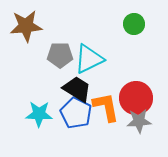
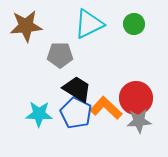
cyan triangle: moved 35 px up
orange L-shape: moved 1 px down; rotated 36 degrees counterclockwise
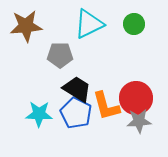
orange L-shape: moved 2 px up; rotated 148 degrees counterclockwise
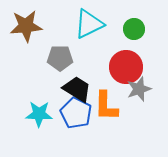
green circle: moved 5 px down
gray pentagon: moved 3 px down
red circle: moved 10 px left, 31 px up
orange L-shape: rotated 16 degrees clockwise
gray star: moved 32 px up; rotated 15 degrees counterclockwise
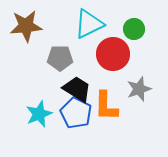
red circle: moved 13 px left, 13 px up
cyan star: rotated 24 degrees counterclockwise
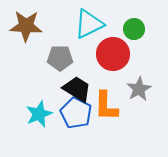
brown star: rotated 8 degrees clockwise
gray star: rotated 10 degrees counterclockwise
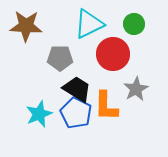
green circle: moved 5 px up
gray star: moved 3 px left
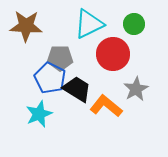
orange L-shape: rotated 128 degrees clockwise
blue pentagon: moved 26 px left, 35 px up
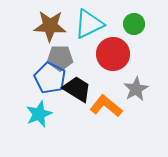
brown star: moved 24 px right
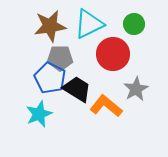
brown star: rotated 12 degrees counterclockwise
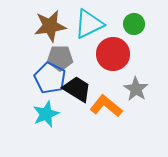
gray star: rotated 10 degrees counterclockwise
cyan star: moved 7 px right
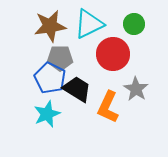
orange L-shape: moved 2 px right, 1 px down; rotated 104 degrees counterclockwise
cyan star: moved 1 px right
